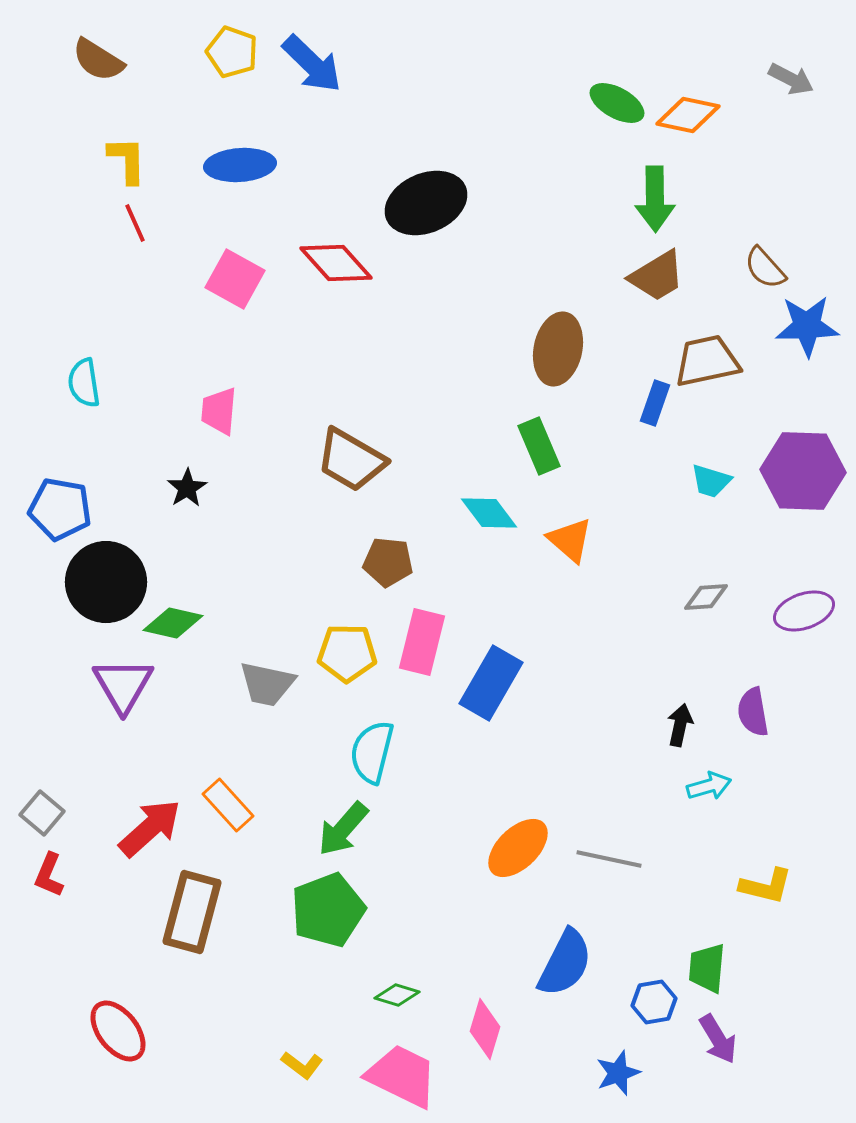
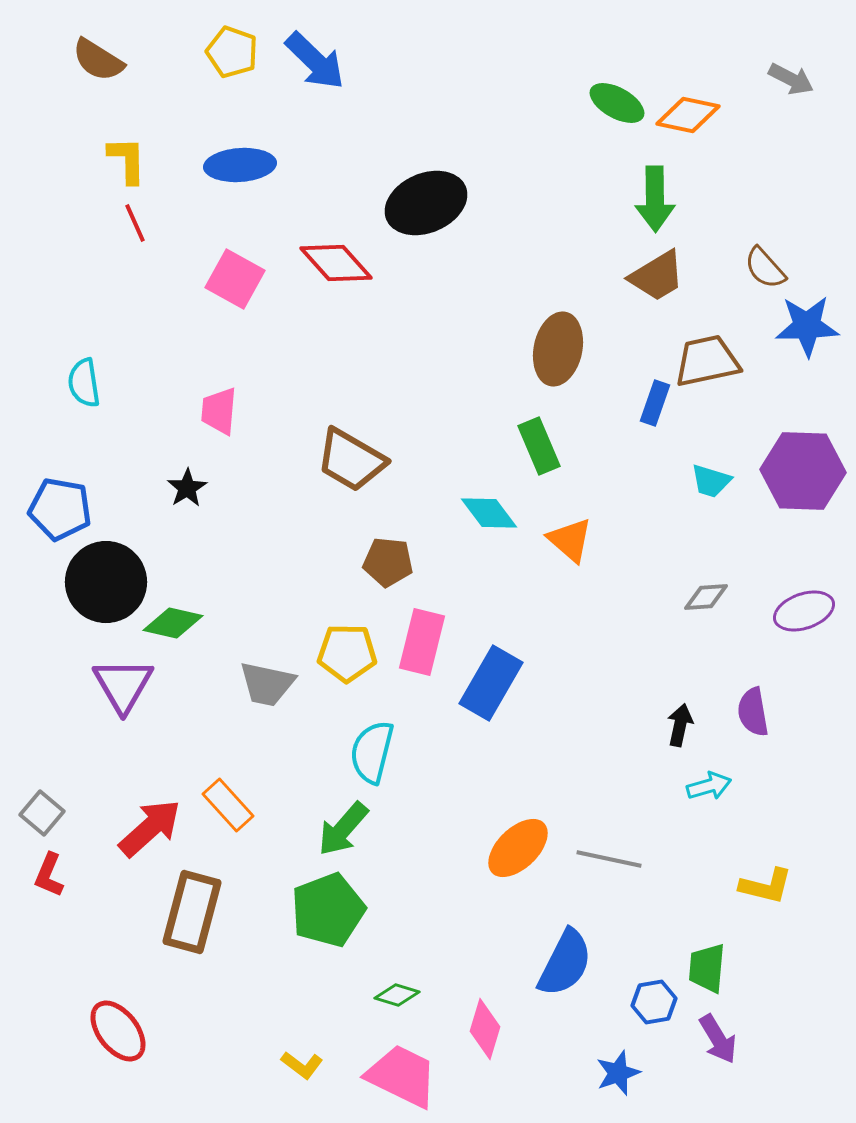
blue arrow at (312, 64): moved 3 px right, 3 px up
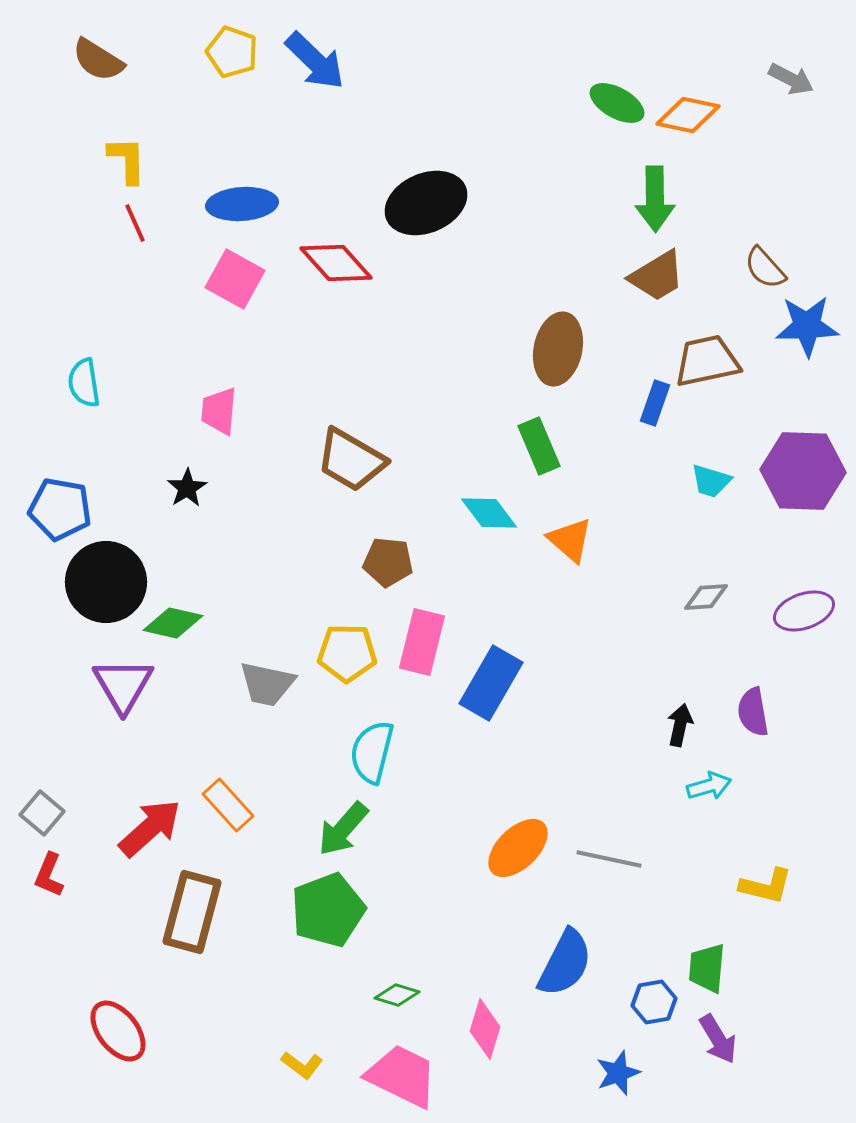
blue ellipse at (240, 165): moved 2 px right, 39 px down
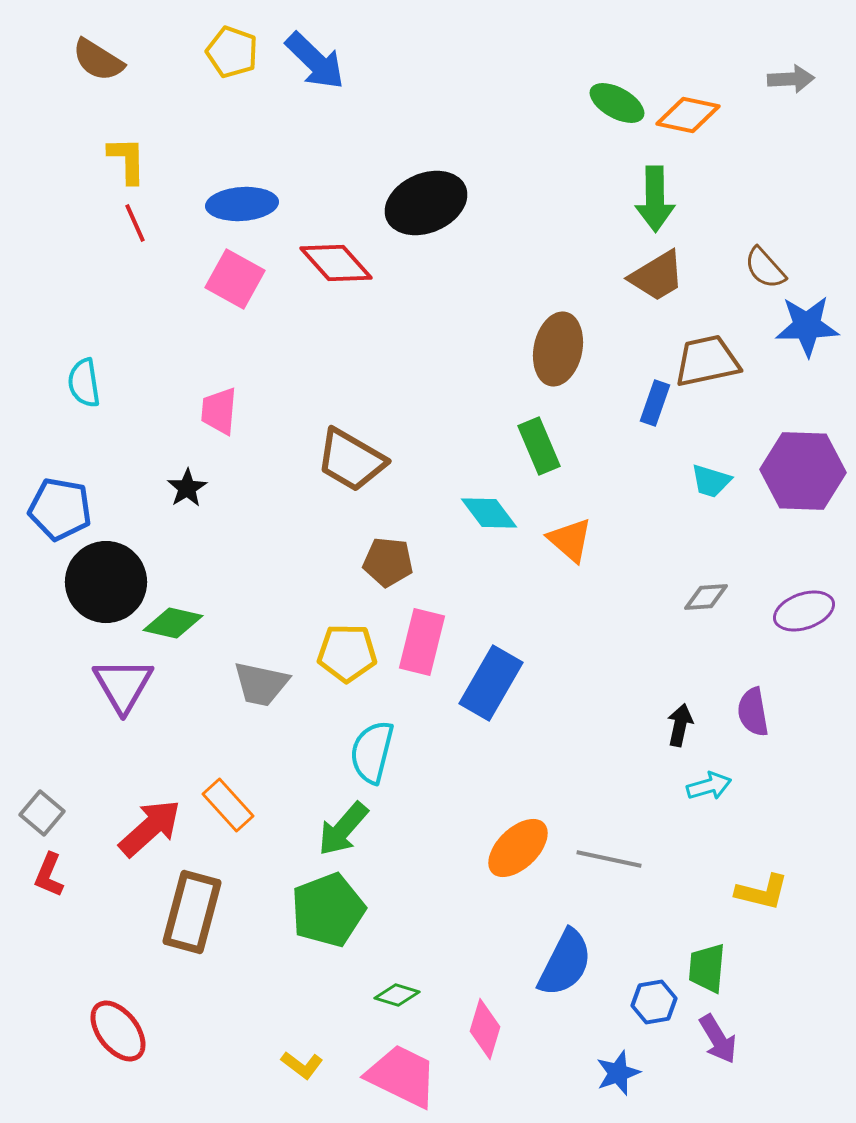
gray arrow at (791, 79): rotated 30 degrees counterclockwise
gray trapezoid at (267, 684): moved 6 px left
yellow L-shape at (766, 886): moved 4 px left, 6 px down
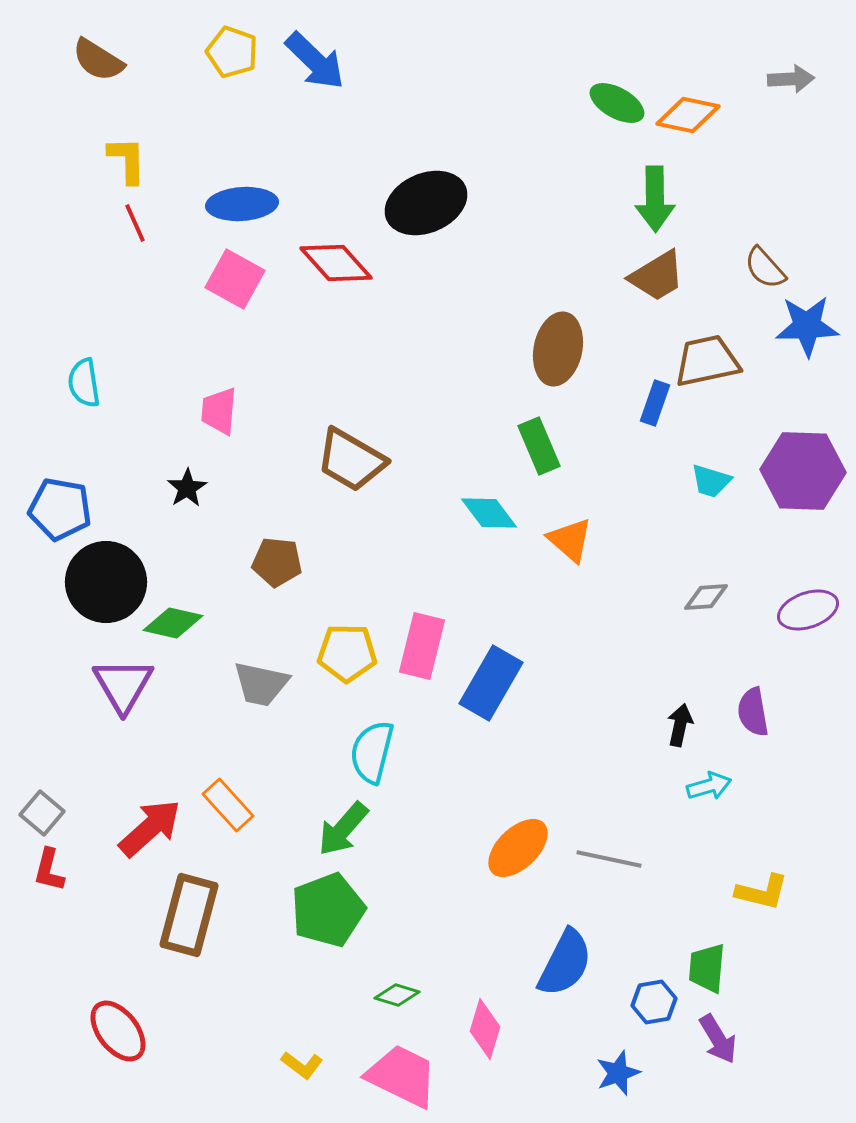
brown pentagon at (388, 562): moved 111 px left
purple ellipse at (804, 611): moved 4 px right, 1 px up
pink rectangle at (422, 642): moved 4 px down
red L-shape at (49, 875): moved 5 px up; rotated 9 degrees counterclockwise
brown rectangle at (192, 912): moved 3 px left, 3 px down
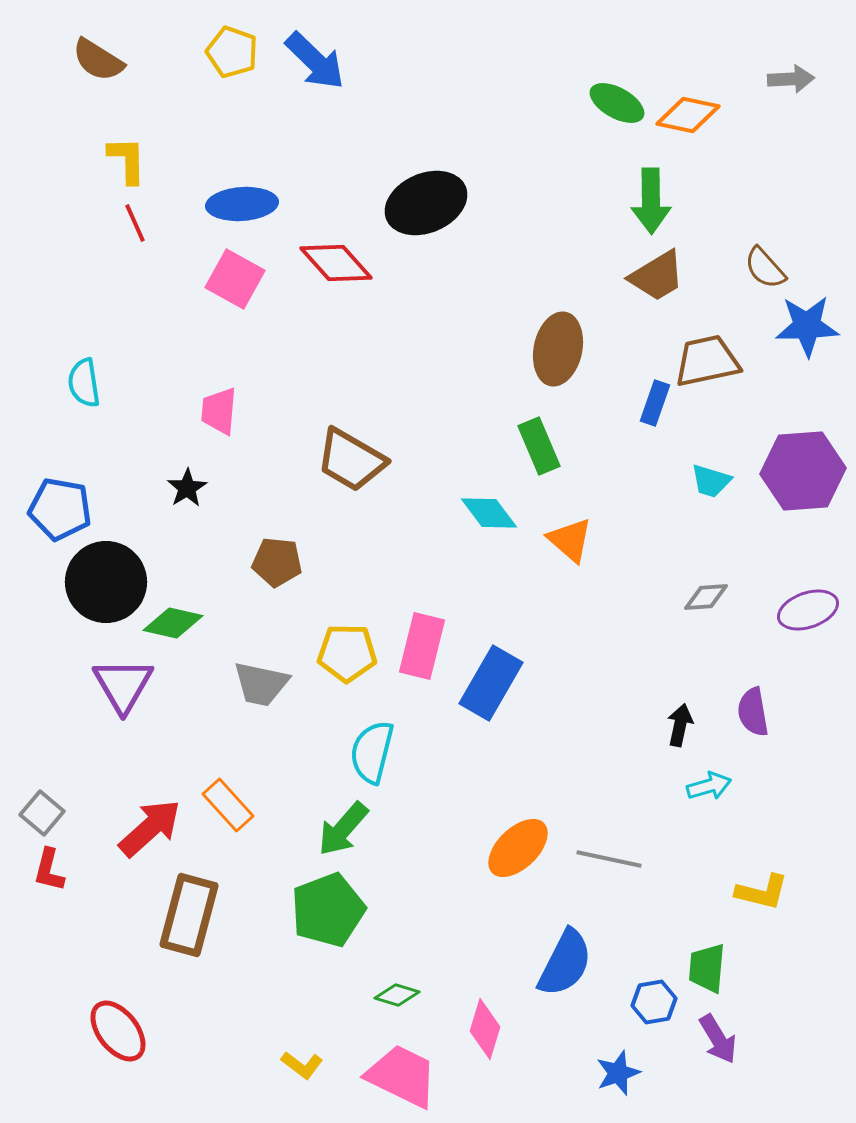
green arrow at (655, 199): moved 4 px left, 2 px down
purple hexagon at (803, 471): rotated 6 degrees counterclockwise
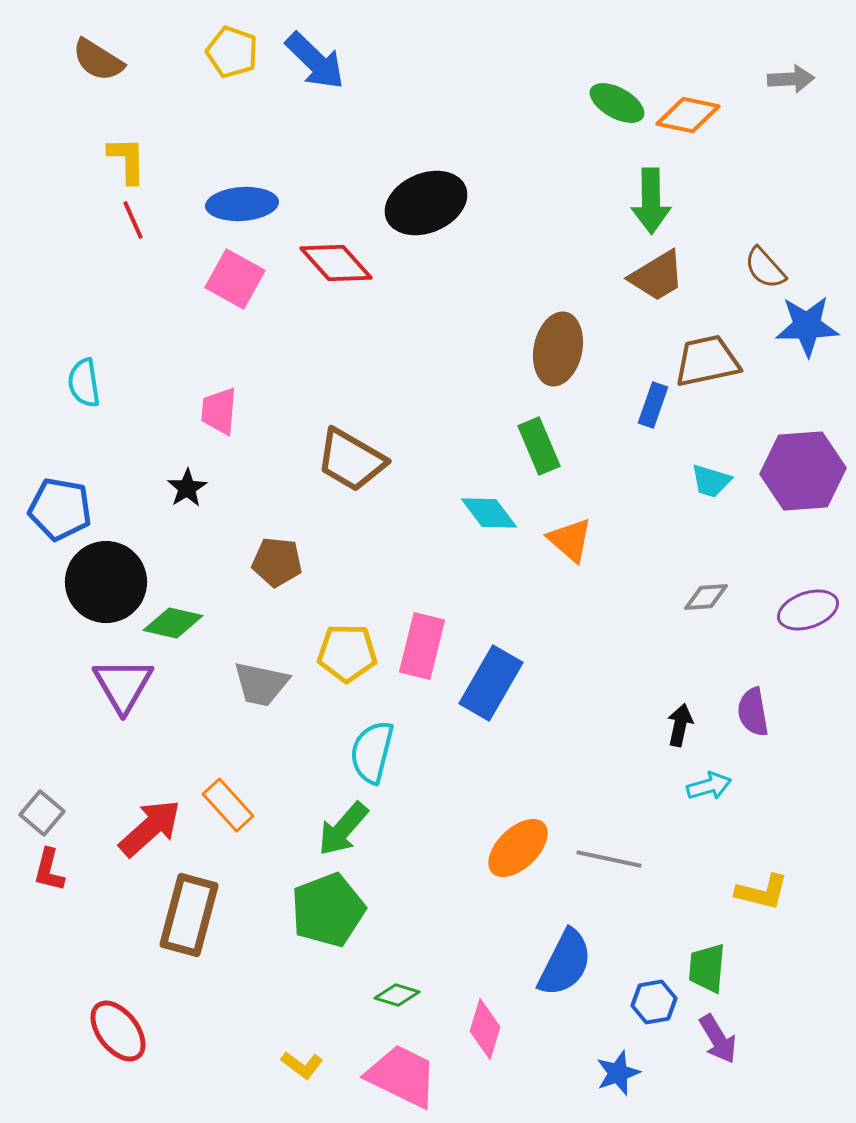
red line at (135, 223): moved 2 px left, 3 px up
blue rectangle at (655, 403): moved 2 px left, 2 px down
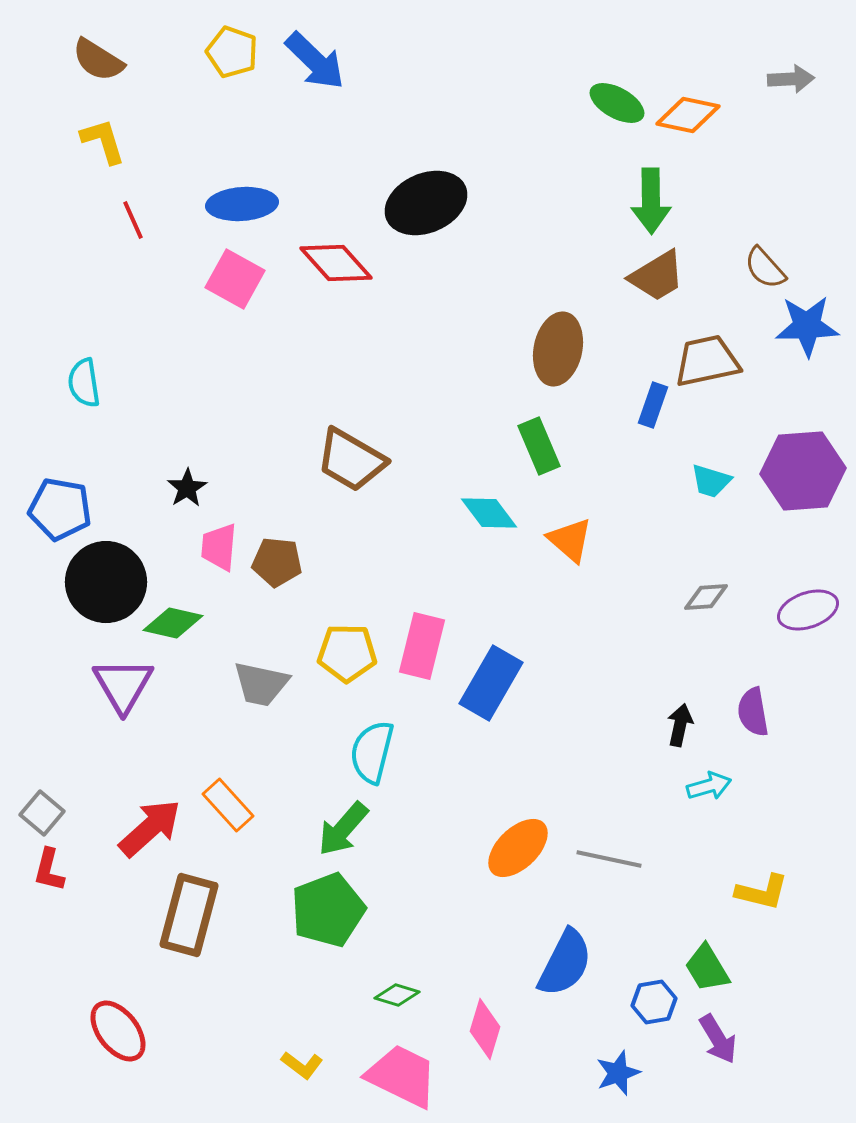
yellow L-shape at (127, 160): moved 24 px left, 19 px up; rotated 16 degrees counterclockwise
pink trapezoid at (219, 411): moved 136 px down
green trapezoid at (707, 968): rotated 36 degrees counterclockwise
